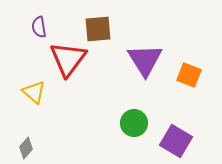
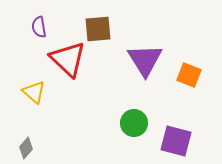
red triangle: rotated 24 degrees counterclockwise
purple square: rotated 16 degrees counterclockwise
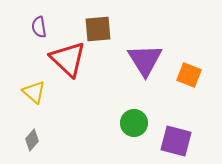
gray diamond: moved 6 px right, 8 px up
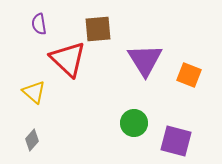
purple semicircle: moved 3 px up
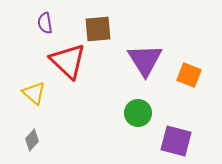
purple semicircle: moved 6 px right, 1 px up
red triangle: moved 2 px down
yellow triangle: moved 1 px down
green circle: moved 4 px right, 10 px up
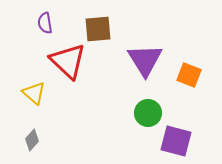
green circle: moved 10 px right
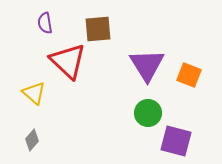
purple triangle: moved 2 px right, 5 px down
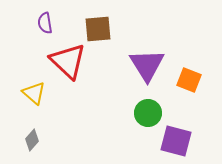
orange square: moved 5 px down
